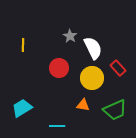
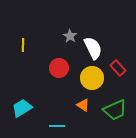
orange triangle: rotated 24 degrees clockwise
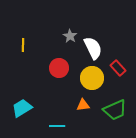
orange triangle: rotated 40 degrees counterclockwise
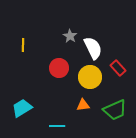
yellow circle: moved 2 px left, 1 px up
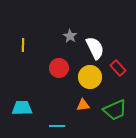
white semicircle: moved 2 px right
cyan trapezoid: rotated 30 degrees clockwise
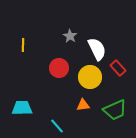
white semicircle: moved 2 px right, 1 px down
cyan line: rotated 49 degrees clockwise
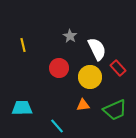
yellow line: rotated 16 degrees counterclockwise
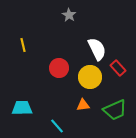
gray star: moved 1 px left, 21 px up
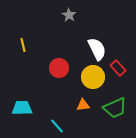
yellow circle: moved 3 px right
green trapezoid: moved 2 px up
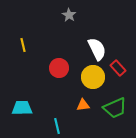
cyan line: rotated 28 degrees clockwise
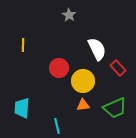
yellow line: rotated 16 degrees clockwise
yellow circle: moved 10 px left, 4 px down
cyan trapezoid: rotated 85 degrees counterclockwise
